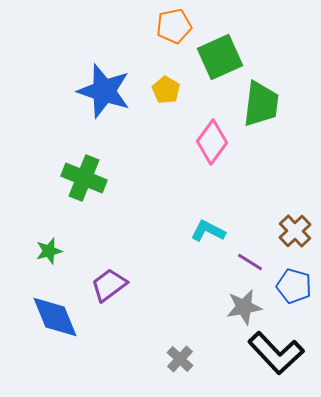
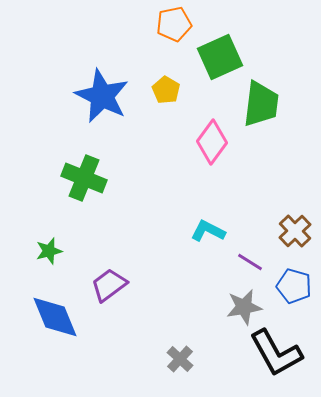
orange pentagon: moved 2 px up
blue star: moved 2 px left, 5 px down; rotated 8 degrees clockwise
black L-shape: rotated 14 degrees clockwise
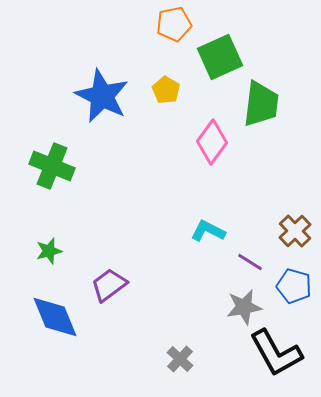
green cross: moved 32 px left, 12 px up
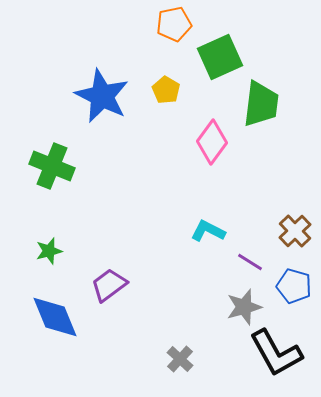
gray star: rotated 6 degrees counterclockwise
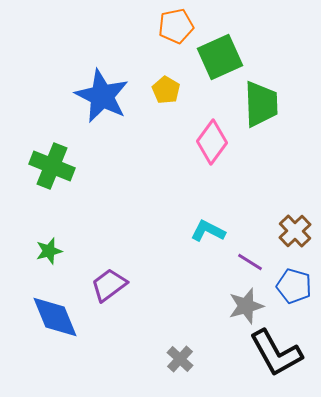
orange pentagon: moved 2 px right, 2 px down
green trapezoid: rotated 9 degrees counterclockwise
gray star: moved 2 px right, 1 px up
